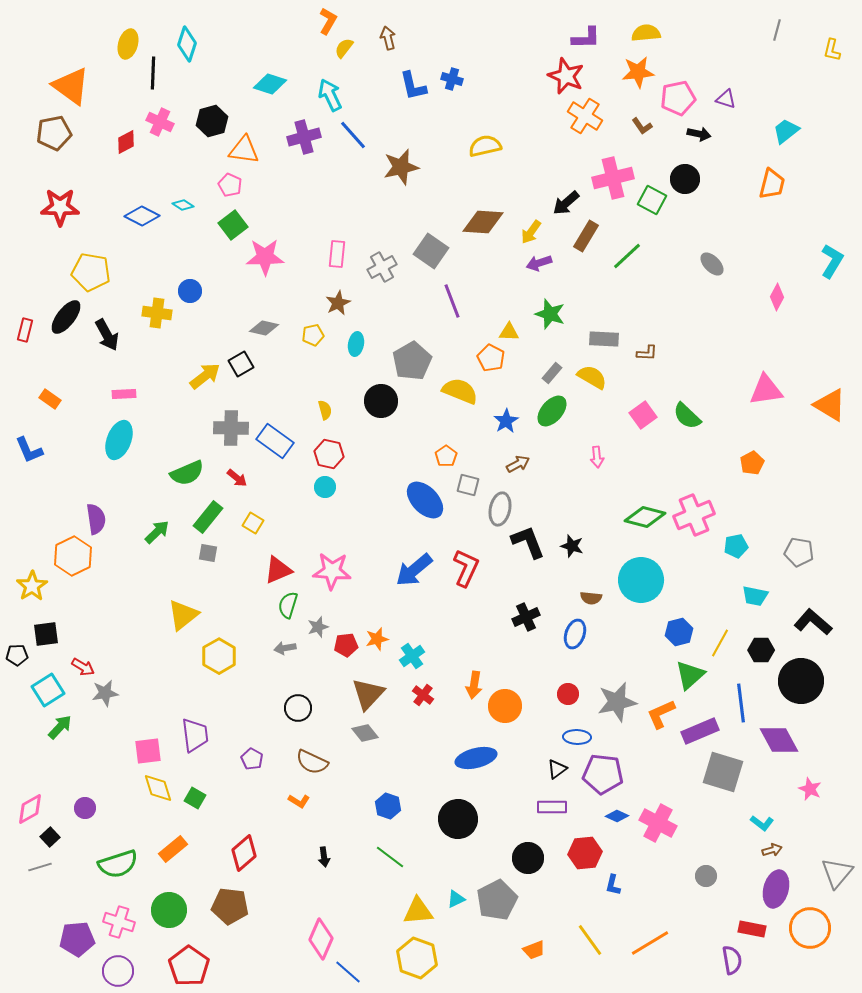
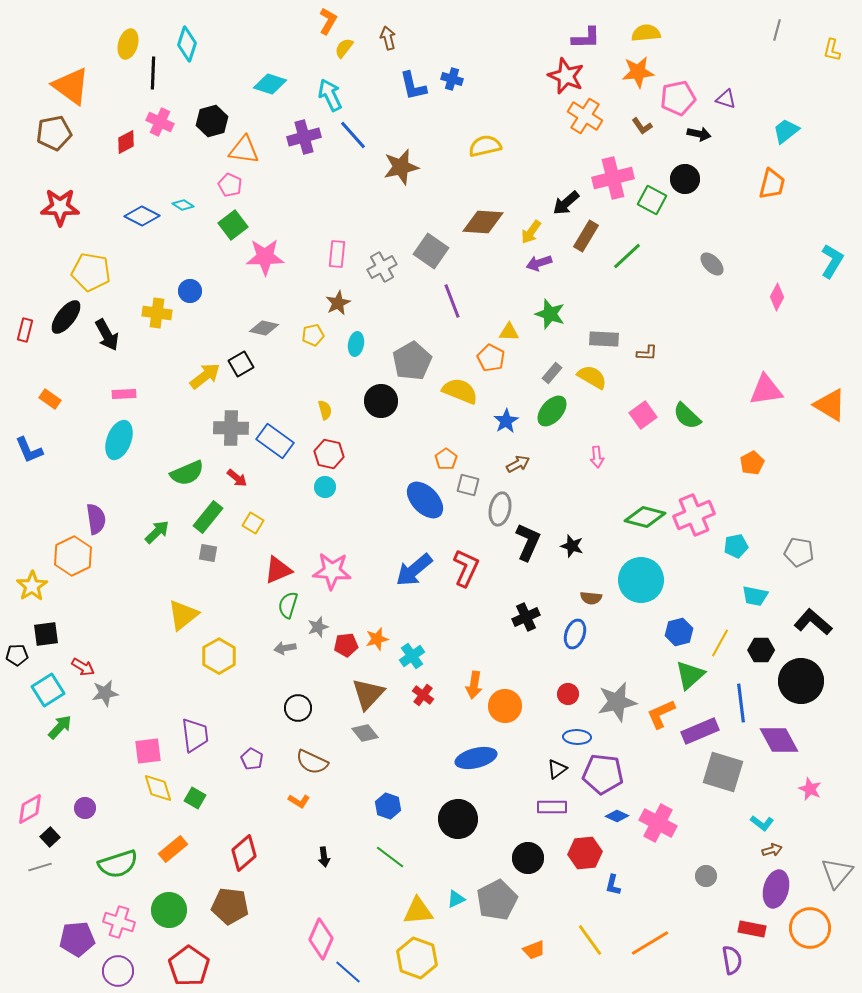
orange pentagon at (446, 456): moved 3 px down
black L-shape at (528, 542): rotated 45 degrees clockwise
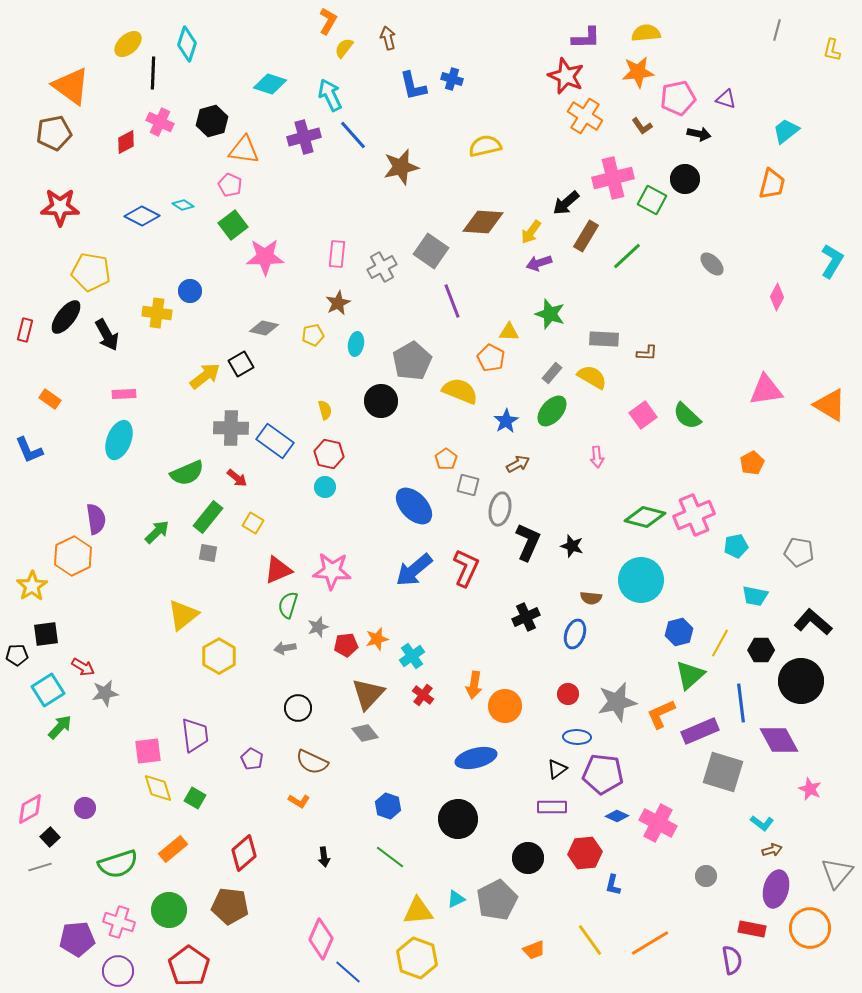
yellow ellipse at (128, 44): rotated 32 degrees clockwise
blue ellipse at (425, 500): moved 11 px left, 6 px down
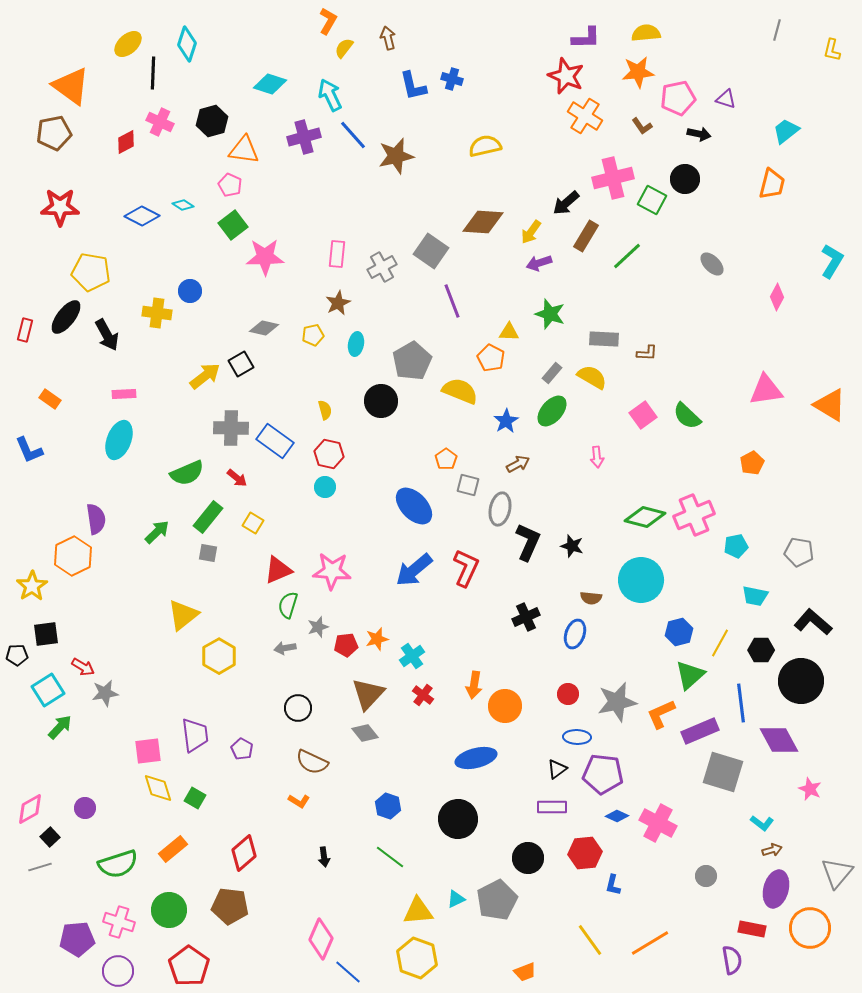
brown star at (401, 167): moved 5 px left, 11 px up
purple pentagon at (252, 759): moved 10 px left, 10 px up
orange trapezoid at (534, 950): moved 9 px left, 22 px down
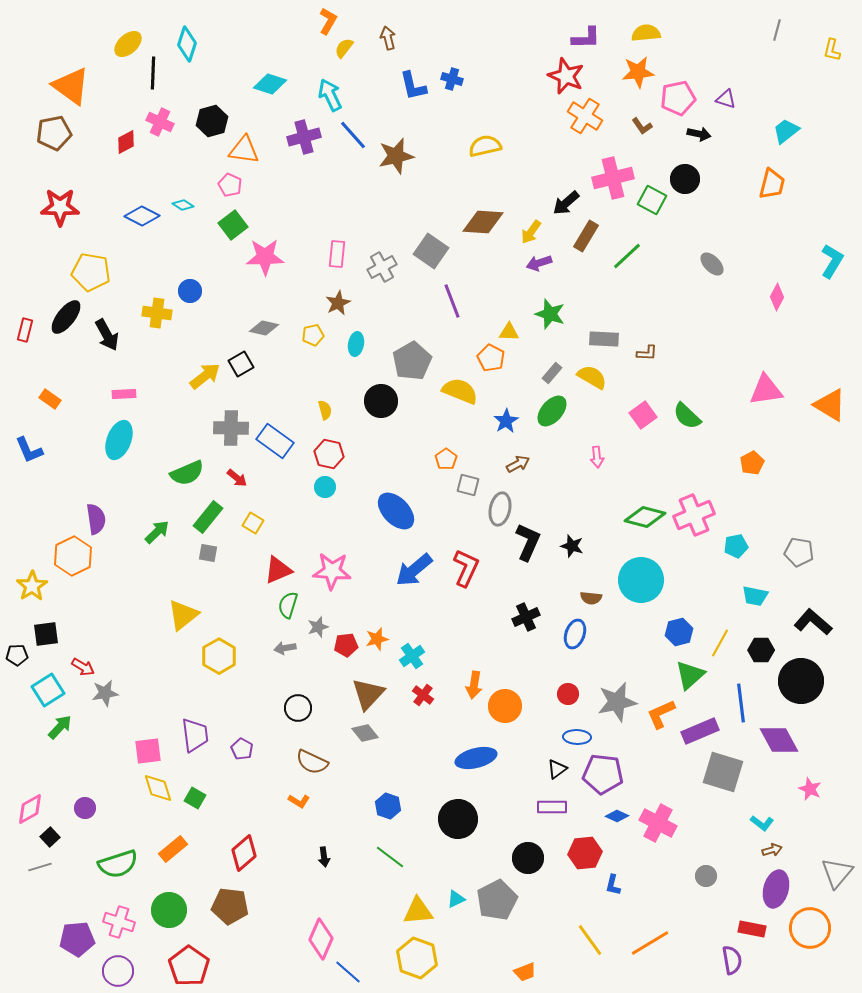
blue ellipse at (414, 506): moved 18 px left, 5 px down
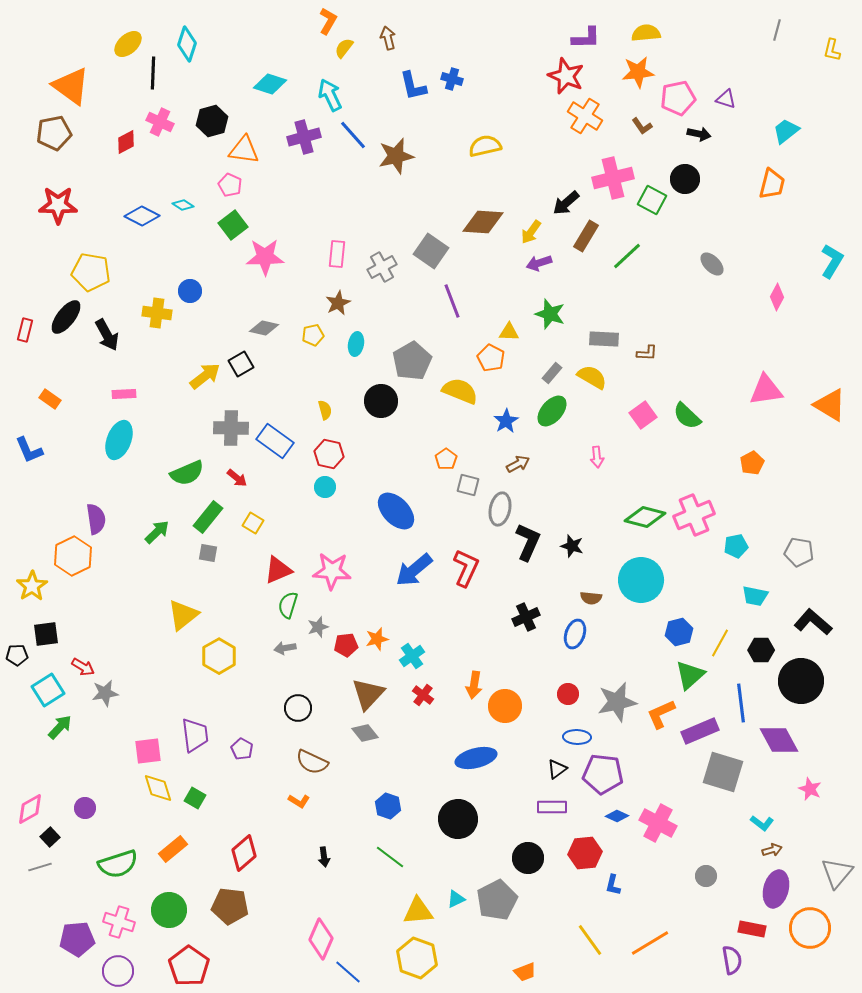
red star at (60, 207): moved 2 px left, 2 px up
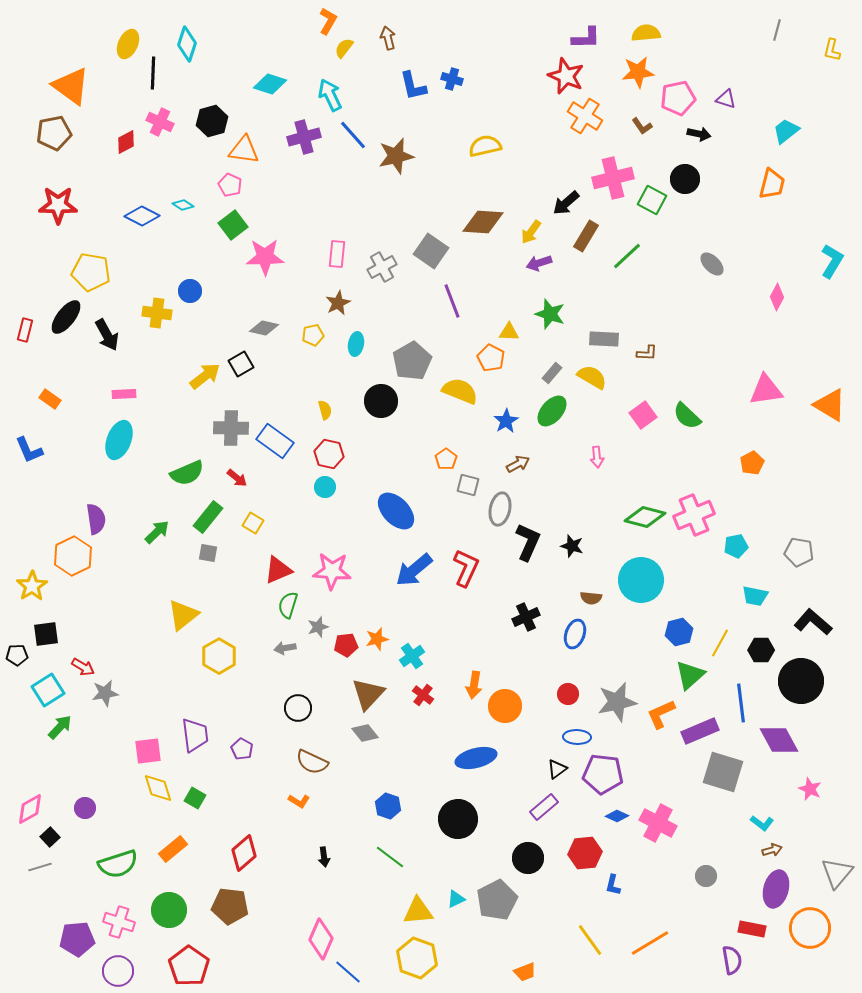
yellow ellipse at (128, 44): rotated 24 degrees counterclockwise
purple rectangle at (552, 807): moved 8 px left; rotated 40 degrees counterclockwise
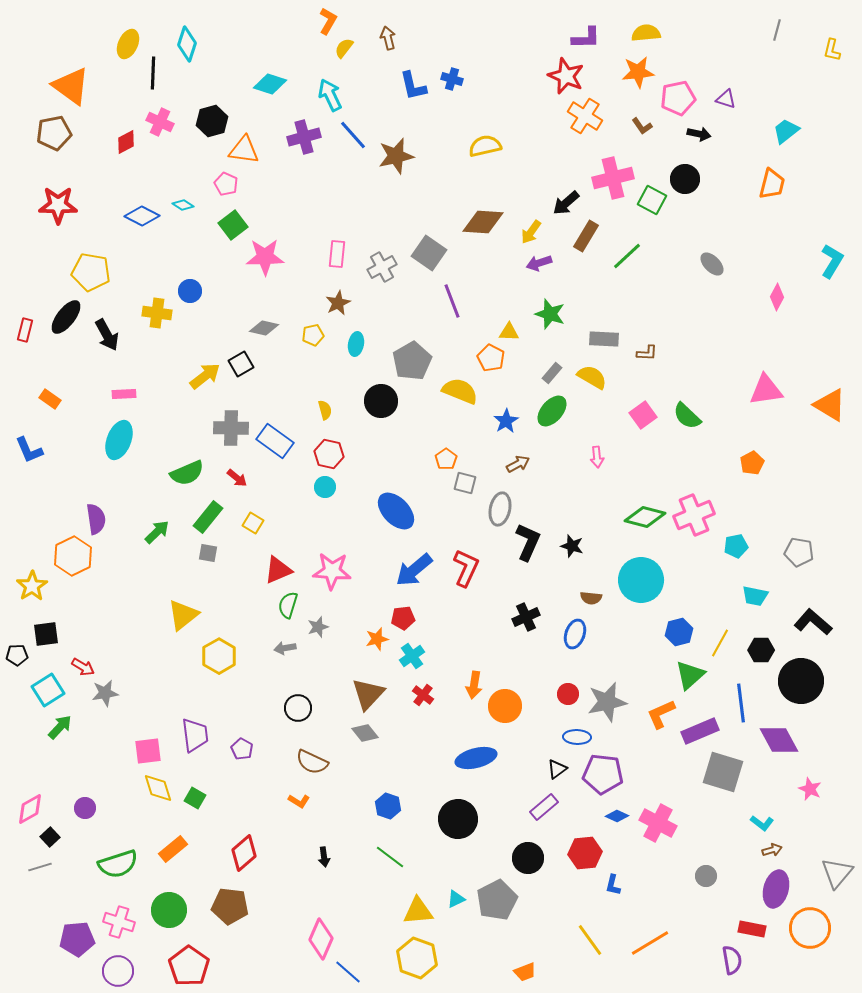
pink pentagon at (230, 185): moved 4 px left, 1 px up
gray square at (431, 251): moved 2 px left, 2 px down
gray square at (468, 485): moved 3 px left, 2 px up
red pentagon at (346, 645): moved 57 px right, 27 px up
gray star at (617, 702): moved 10 px left
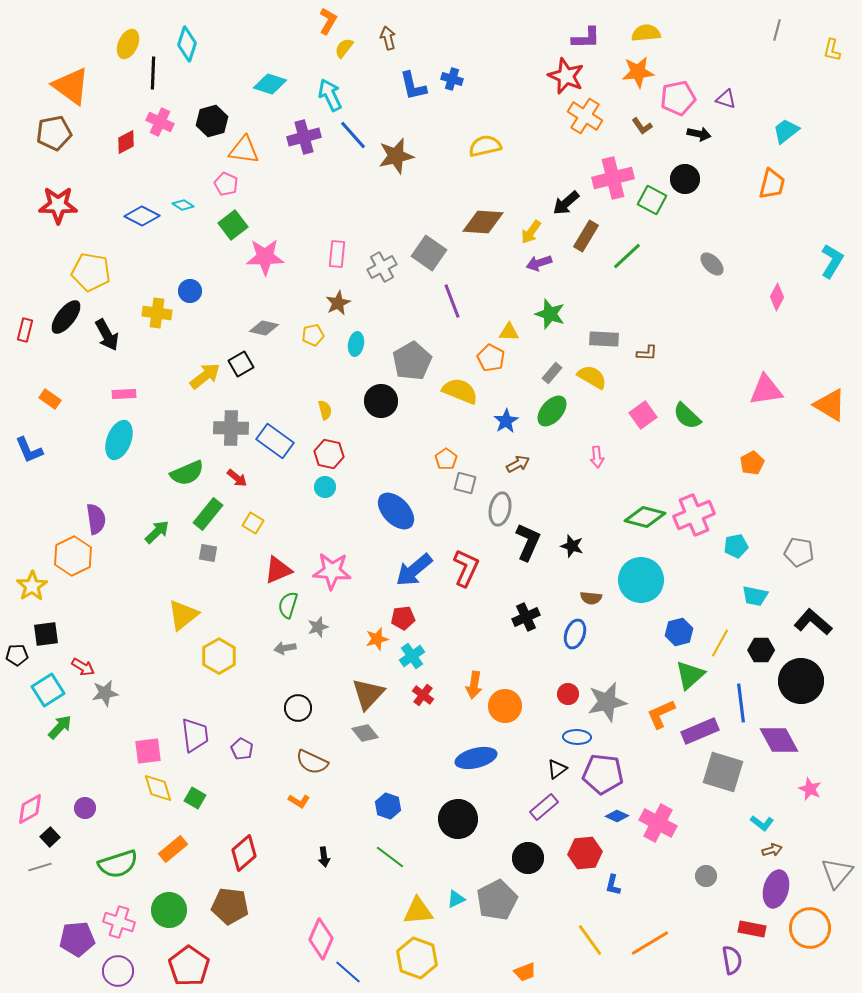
green rectangle at (208, 517): moved 3 px up
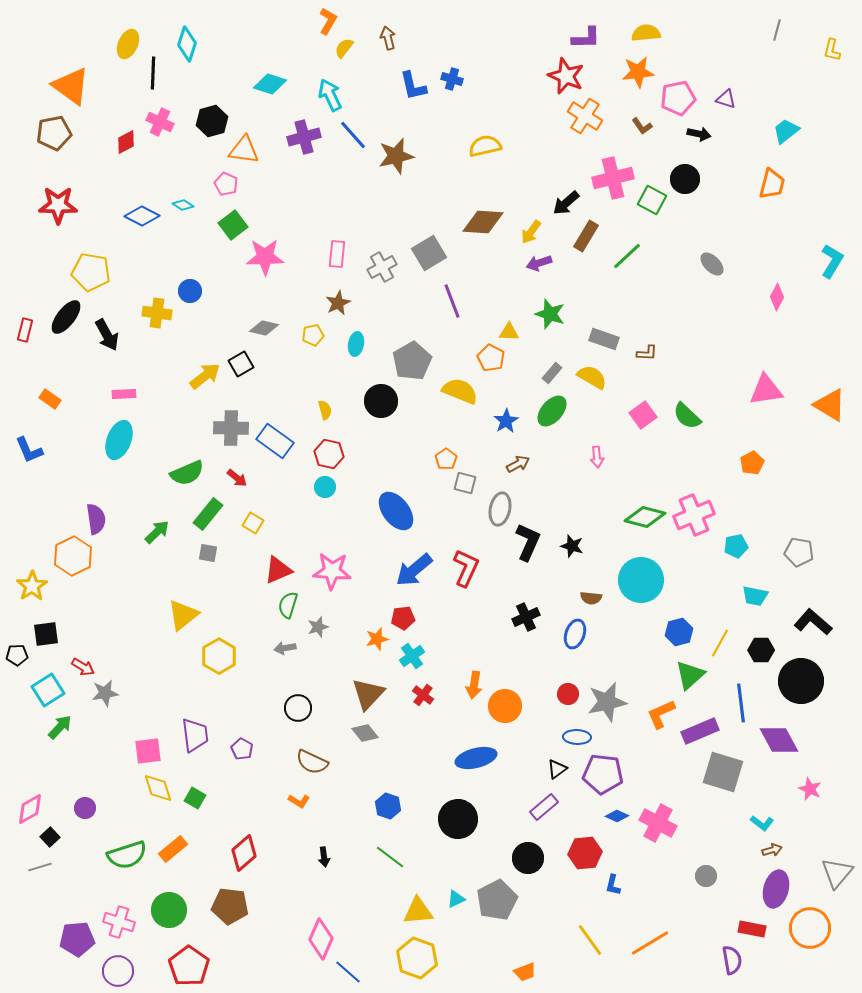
gray square at (429, 253): rotated 24 degrees clockwise
gray rectangle at (604, 339): rotated 16 degrees clockwise
blue ellipse at (396, 511): rotated 6 degrees clockwise
green semicircle at (118, 864): moved 9 px right, 9 px up
